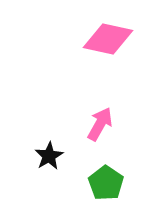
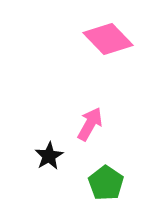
pink diamond: rotated 33 degrees clockwise
pink arrow: moved 10 px left
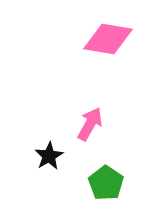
pink diamond: rotated 36 degrees counterclockwise
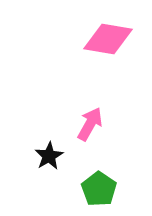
green pentagon: moved 7 px left, 6 px down
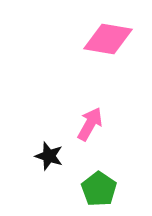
black star: rotated 24 degrees counterclockwise
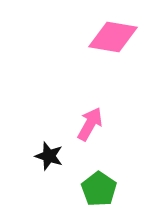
pink diamond: moved 5 px right, 2 px up
